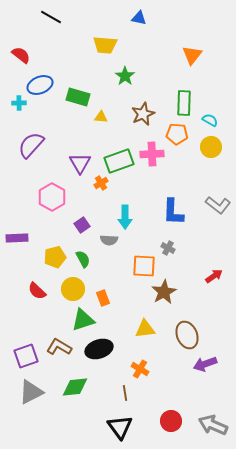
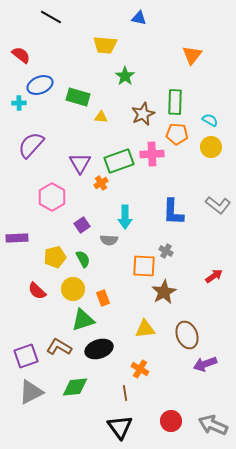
green rectangle at (184, 103): moved 9 px left, 1 px up
gray cross at (168, 248): moved 2 px left, 3 px down
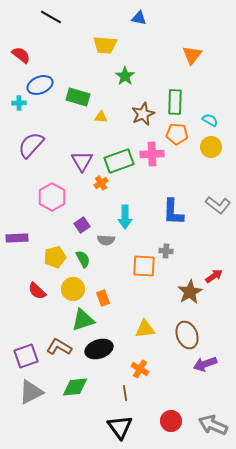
purple triangle at (80, 163): moved 2 px right, 2 px up
gray semicircle at (109, 240): moved 3 px left
gray cross at (166, 251): rotated 24 degrees counterclockwise
brown star at (164, 292): moved 26 px right
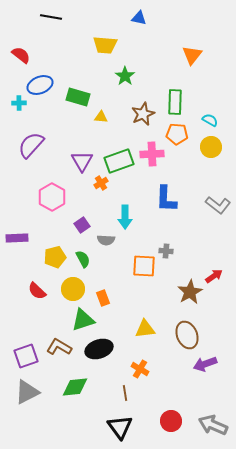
black line at (51, 17): rotated 20 degrees counterclockwise
blue L-shape at (173, 212): moved 7 px left, 13 px up
gray triangle at (31, 392): moved 4 px left
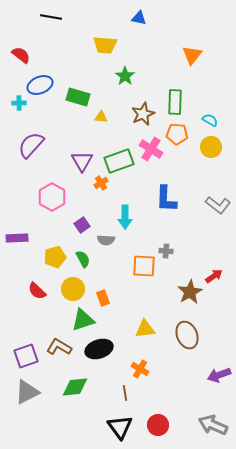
pink cross at (152, 154): moved 1 px left, 5 px up; rotated 35 degrees clockwise
purple arrow at (205, 364): moved 14 px right, 11 px down
red circle at (171, 421): moved 13 px left, 4 px down
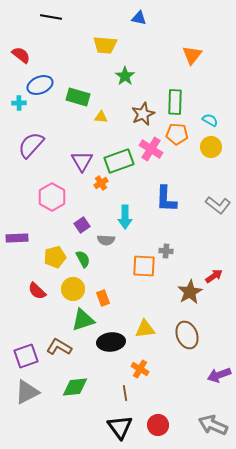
black ellipse at (99, 349): moved 12 px right, 7 px up; rotated 12 degrees clockwise
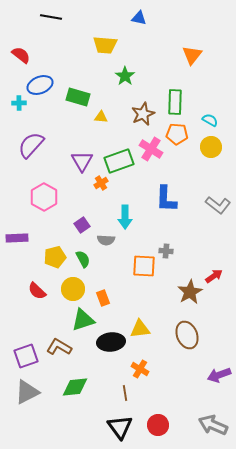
pink hexagon at (52, 197): moved 8 px left
yellow triangle at (145, 329): moved 5 px left
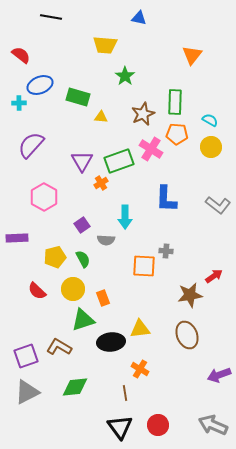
brown star at (190, 292): moved 3 px down; rotated 20 degrees clockwise
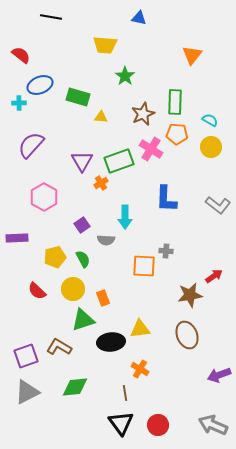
black triangle at (120, 427): moved 1 px right, 4 px up
